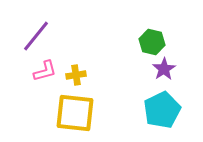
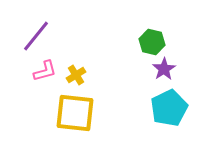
yellow cross: rotated 24 degrees counterclockwise
cyan pentagon: moved 7 px right, 2 px up
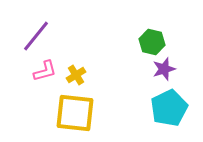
purple star: rotated 15 degrees clockwise
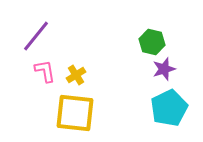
pink L-shape: rotated 85 degrees counterclockwise
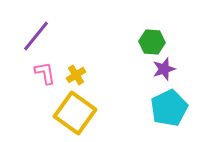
green hexagon: rotated 10 degrees counterclockwise
pink L-shape: moved 2 px down
yellow square: rotated 30 degrees clockwise
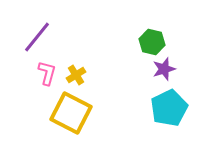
purple line: moved 1 px right, 1 px down
green hexagon: rotated 10 degrees clockwise
pink L-shape: moved 2 px right; rotated 25 degrees clockwise
yellow square: moved 4 px left; rotated 9 degrees counterclockwise
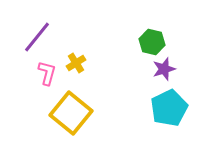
yellow cross: moved 12 px up
yellow square: rotated 12 degrees clockwise
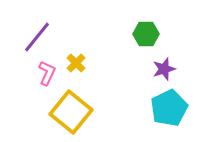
green hexagon: moved 6 px left, 8 px up; rotated 15 degrees counterclockwise
yellow cross: rotated 12 degrees counterclockwise
pink L-shape: rotated 10 degrees clockwise
yellow square: moved 1 px up
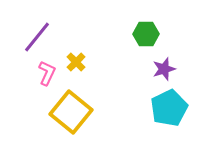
yellow cross: moved 1 px up
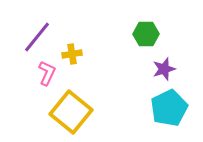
yellow cross: moved 4 px left, 8 px up; rotated 36 degrees clockwise
